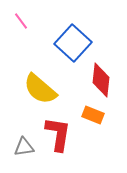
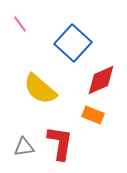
pink line: moved 1 px left, 3 px down
red diamond: rotated 60 degrees clockwise
red L-shape: moved 2 px right, 9 px down
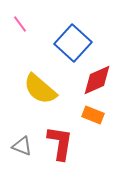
red diamond: moved 4 px left
gray triangle: moved 2 px left, 1 px up; rotated 30 degrees clockwise
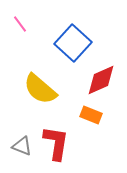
red diamond: moved 4 px right
orange rectangle: moved 2 px left
red L-shape: moved 4 px left
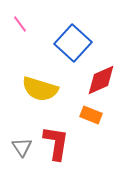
yellow semicircle: rotated 24 degrees counterclockwise
gray triangle: moved 1 px down; rotated 35 degrees clockwise
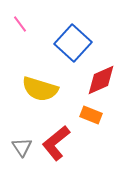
red L-shape: rotated 138 degrees counterclockwise
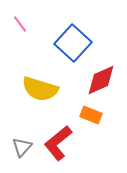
red L-shape: moved 2 px right
gray triangle: rotated 15 degrees clockwise
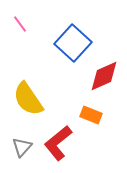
red diamond: moved 3 px right, 4 px up
yellow semicircle: moved 12 px left, 10 px down; rotated 39 degrees clockwise
